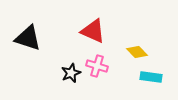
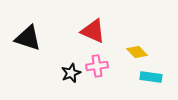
pink cross: rotated 25 degrees counterclockwise
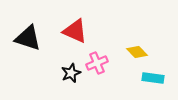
red triangle: moved 18 px left
pink cross: moved 3 px up; rotated 15 degrees counterclockwise
cyan rectangle: moved 2 px right, 1 px down
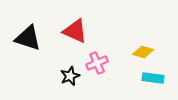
yellow diamond: moved 6 px right; rotated 30 degrees counterclockwise
black star: moved 1 px left, 3 px down
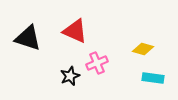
yellow diamond: moved 3 px up
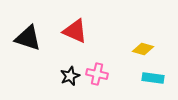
pink cross: moved 11 px down; rotated 35 degrees clockwise
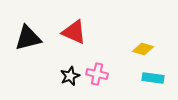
red triangle: moved 1 px left, 1 px down
black triangle: rotated 32 degrees counterclockwise
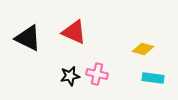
black triangle: rotated 40 degrees clockwise
black star: rotated 12 degrees clockwise
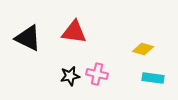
red triangle: rotated 16 degrees counterclockwise
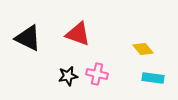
red triangle: moved 4 px right, 2 px down; rotated 12 degrees clockwise
yellow diamond: rotated 35 degrees clockwise
black star: moved 2 px left
